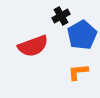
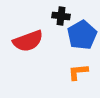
black cross: rotated 36 degrees clockwise
red semicircle: moved 5 px left, 5 px up
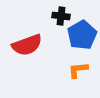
red semicircle: moved 1 px left, 4 px down
orange L-shape: moved 2 px up
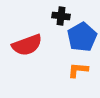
blue pentagon: moved 2 px down
orange L-shape: rotated 10 degrees clockwise
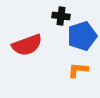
blue pentagon: moved 1 px up; rotated 12 degrees clockwise
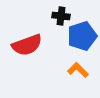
orange L-shape: rotated 40 degrees clockwise
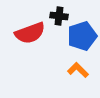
black cross: moved 2 px left
red semicircle: moved 3 px right, 12 px up
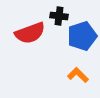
orange L-shape: moved 5 px down
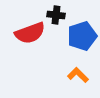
black cross: moved 3 px left, 1 px up
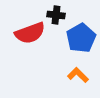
blue pentagon: moved 1 px left, 2 px down; rotated 12 degrees counterclockwise
